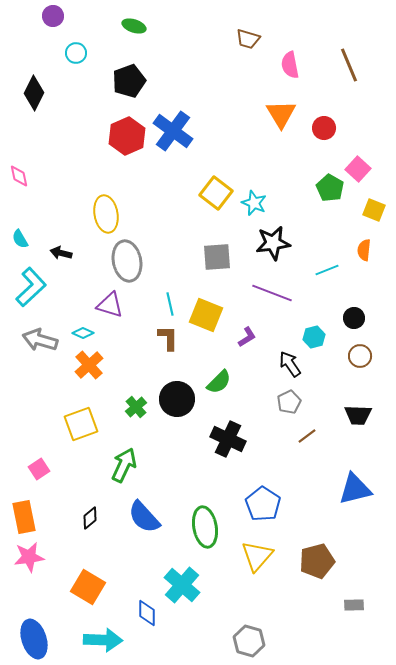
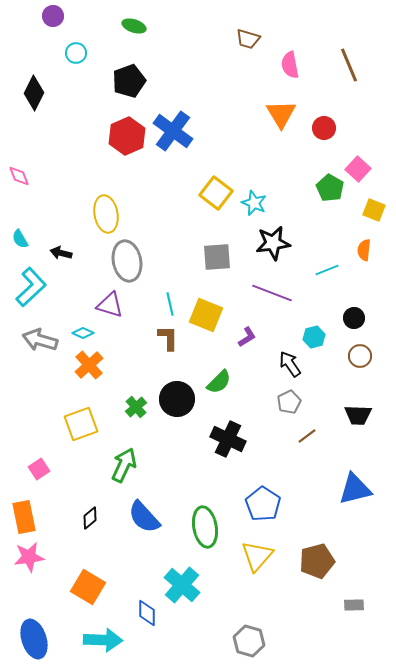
pink diamond at (19, 176): rotated 10 degrees counterclockwise
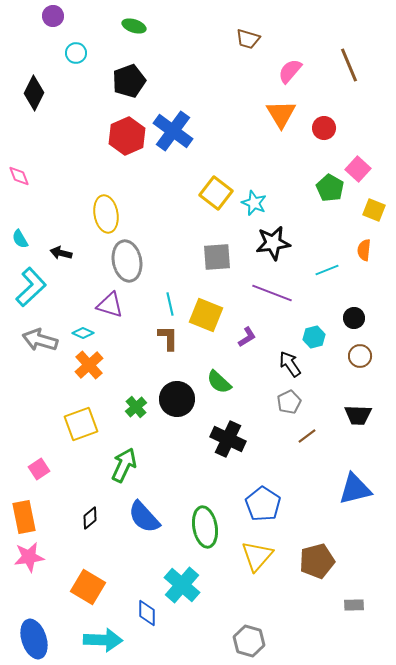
pink semicircle at (290, 65): moved 6 px down; rotated 52 degrees clockwise
green semicircle at (219, 382): rotated 88 degrees clockwise
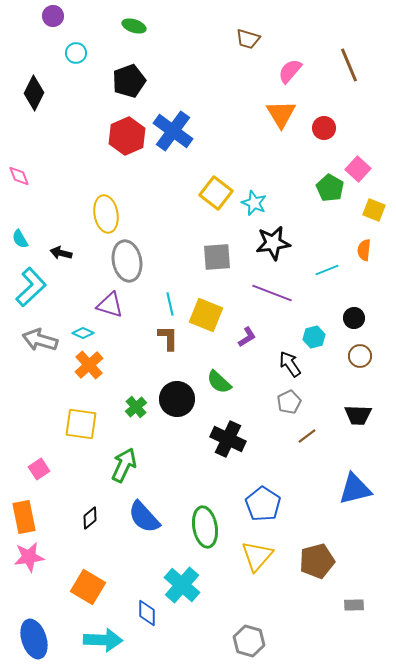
yellow square at (81, 424): rotated 28 degrees clockwise
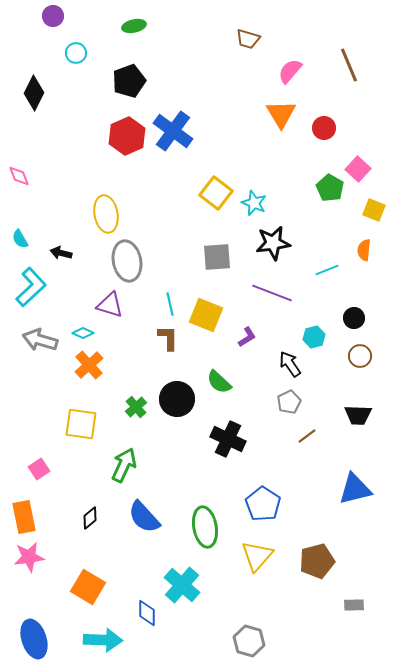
green ellipse at (134, 26): rotated 30 degrees counterclockwise
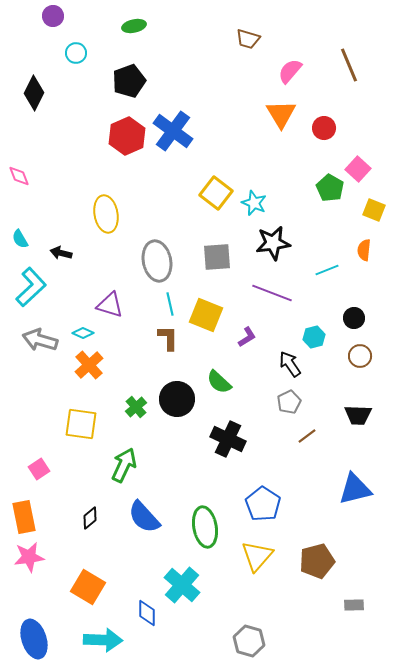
gray ellipse at (127, 261): moved 30 px right
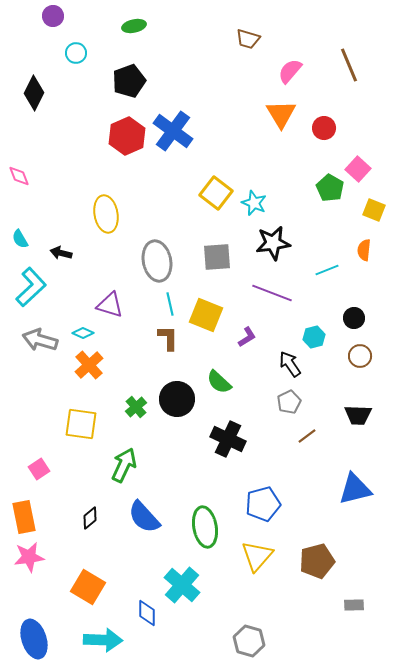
blue pentagon at (263, 504): rotated 24 degrees clockwise
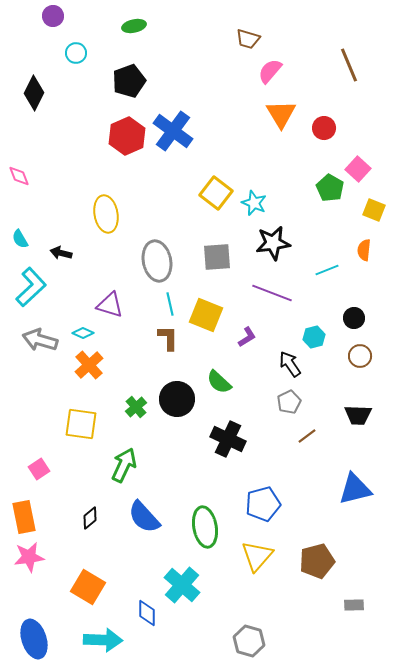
pink semicircle at (290, 71): moved 20 px left
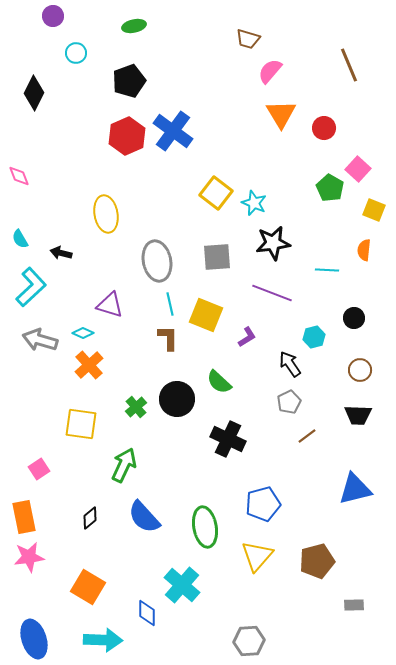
cyan line at (327, 270): rotated 25 degrees clockwise
brown circle at (360, 356): moved 14 px down
gray hexagon at (249, 641): rotated 20 degrees counterclockwise
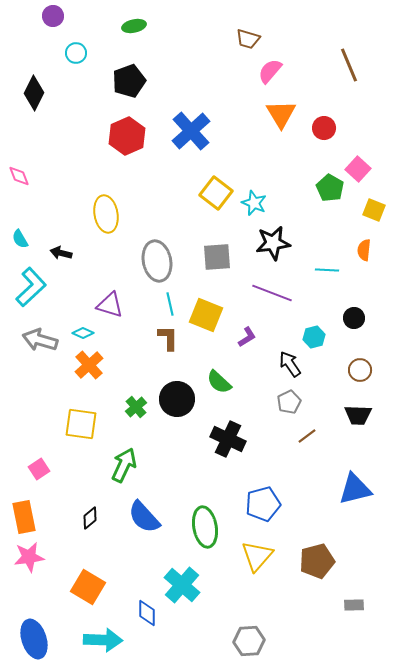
blue cross at (173, 131): moved 18 px right; rotated 12 degrees clockwise
